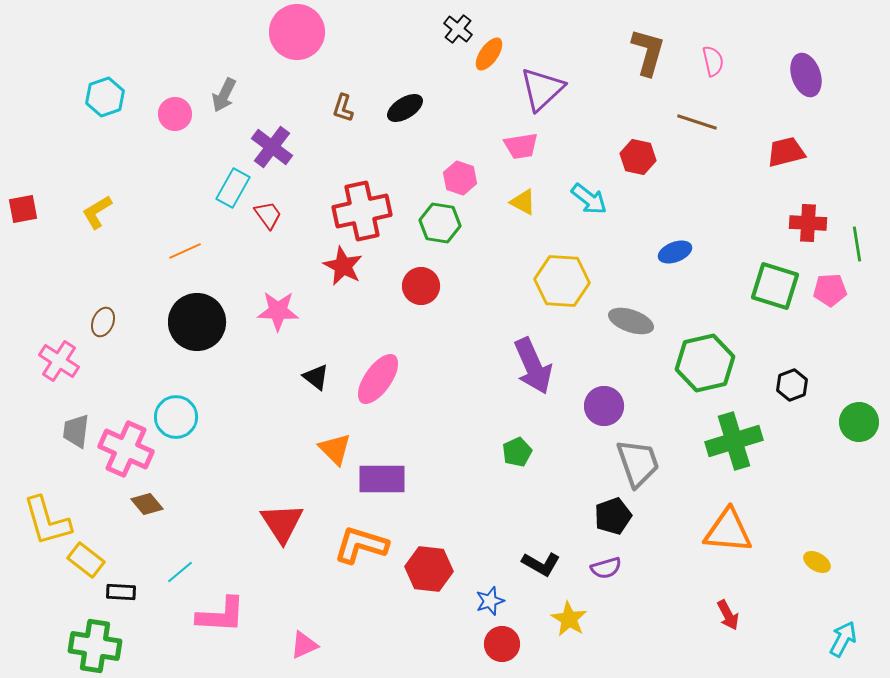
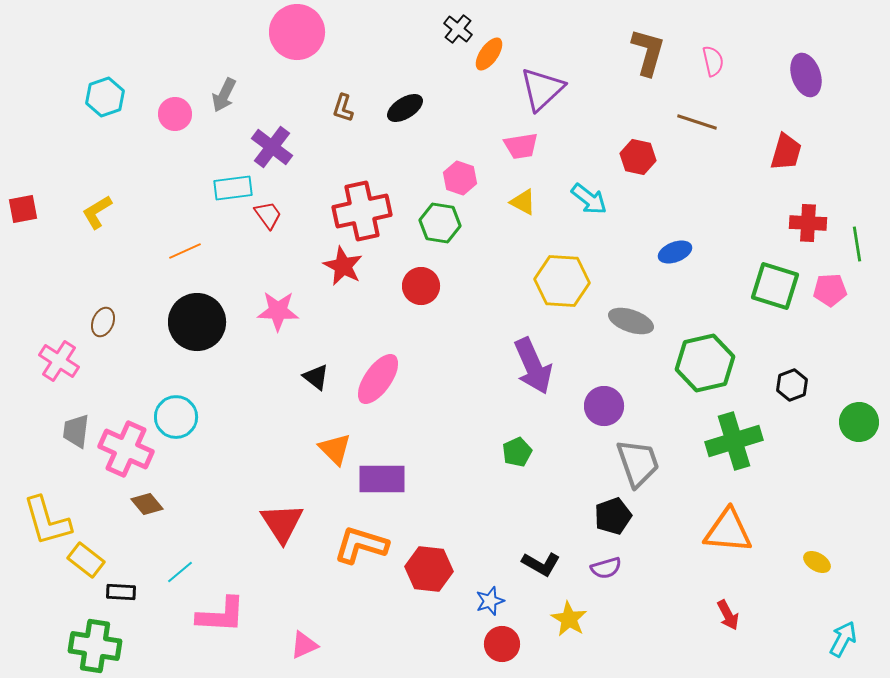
red trapezoid at (786, 152): rotated 120 degrees clockwise
cyan rectangle at (233, 188): rotated 54 degrees clockwise
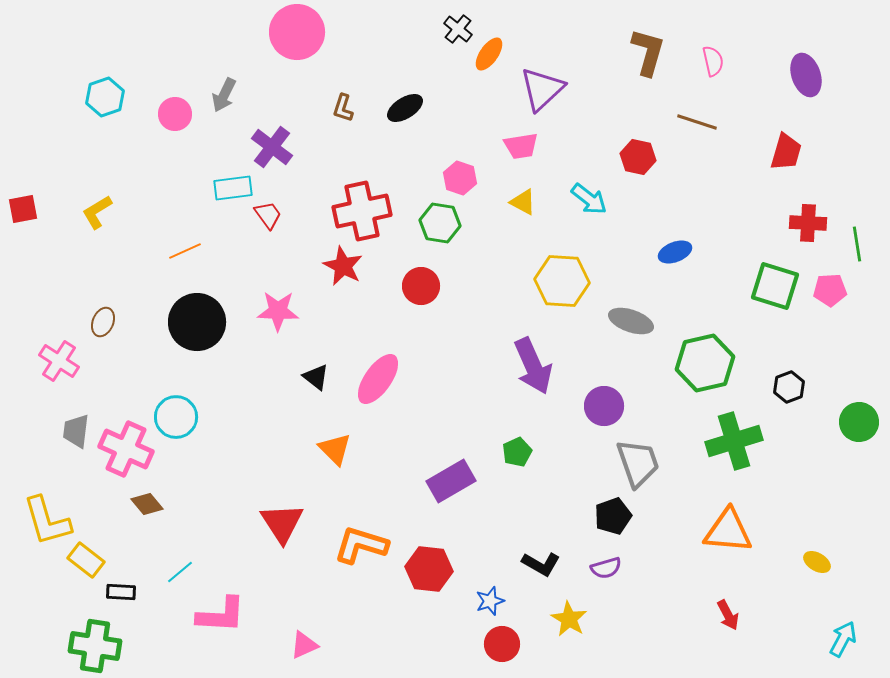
black hexagon at (792, 385): moved 3 px left, 2 px down
purple rectangle at (382, 479): moved 69 px right, 2 px down; rotated 30 degrees counterclockwise
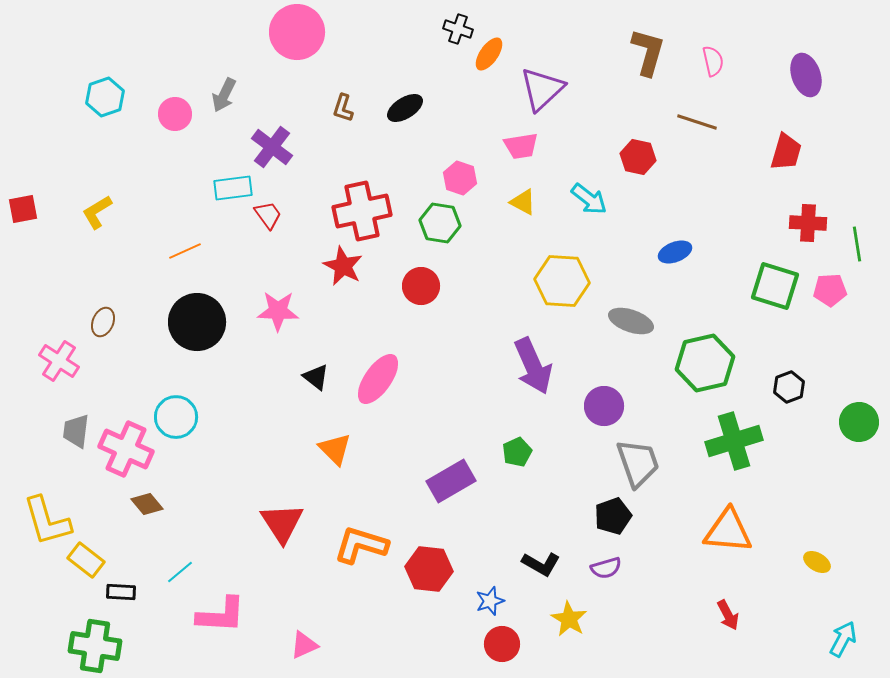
black cross at (458, 29): rotated 20 degrees counterclockwise
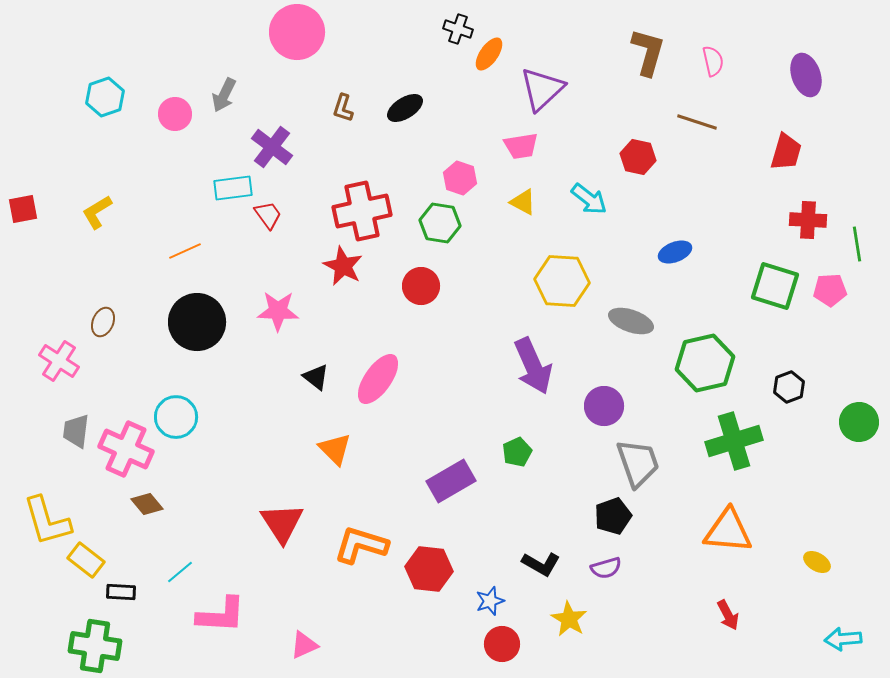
red cross at (808, 223): moved 3 px up
cyan arrow at (843, 639): rotated 123 degrees counterclockwise
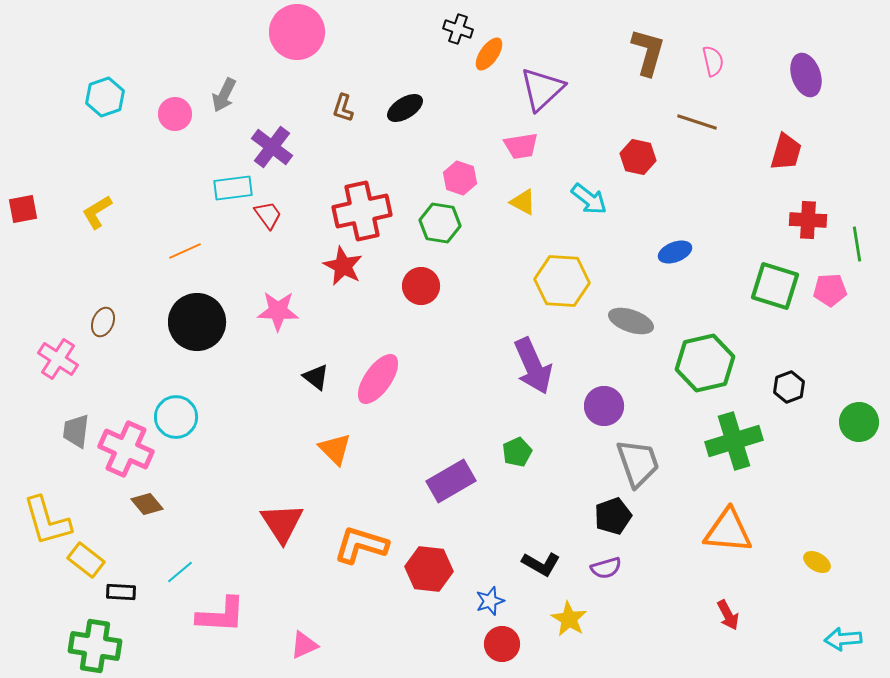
pink cross at (59, 361): moved 1 px left, 2 px up
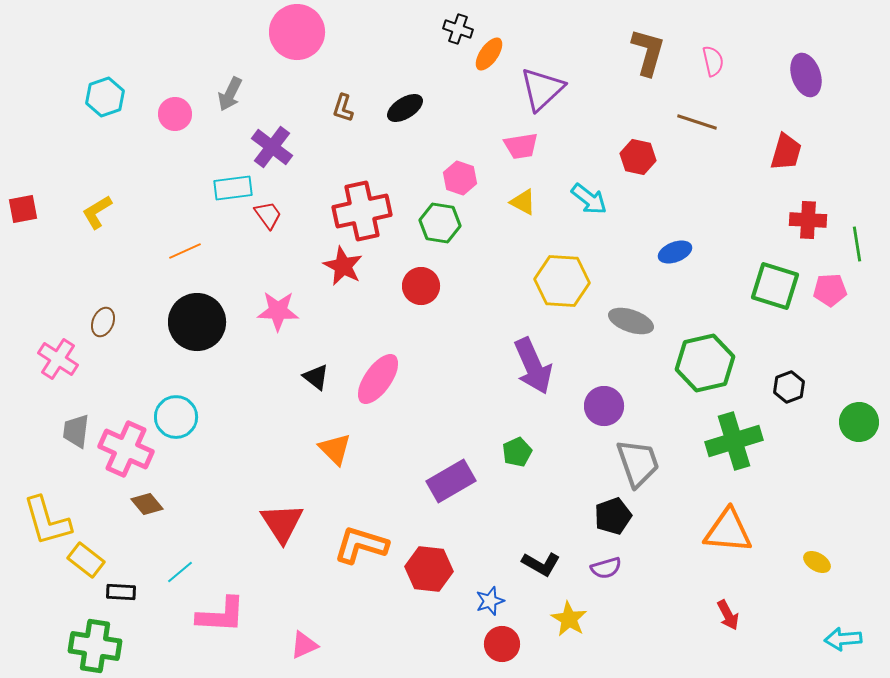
gray arrow at (224, 95): moved 6 px right, 1 px up
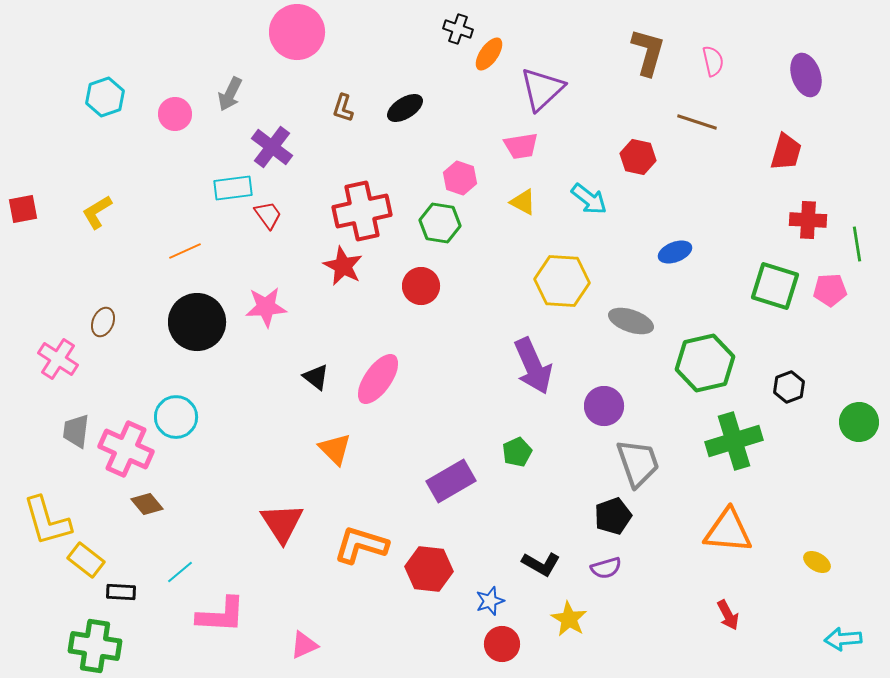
pink star at (278, 311): moved 12 px left, 4 px up; rotated 6 degrees counterclockwise
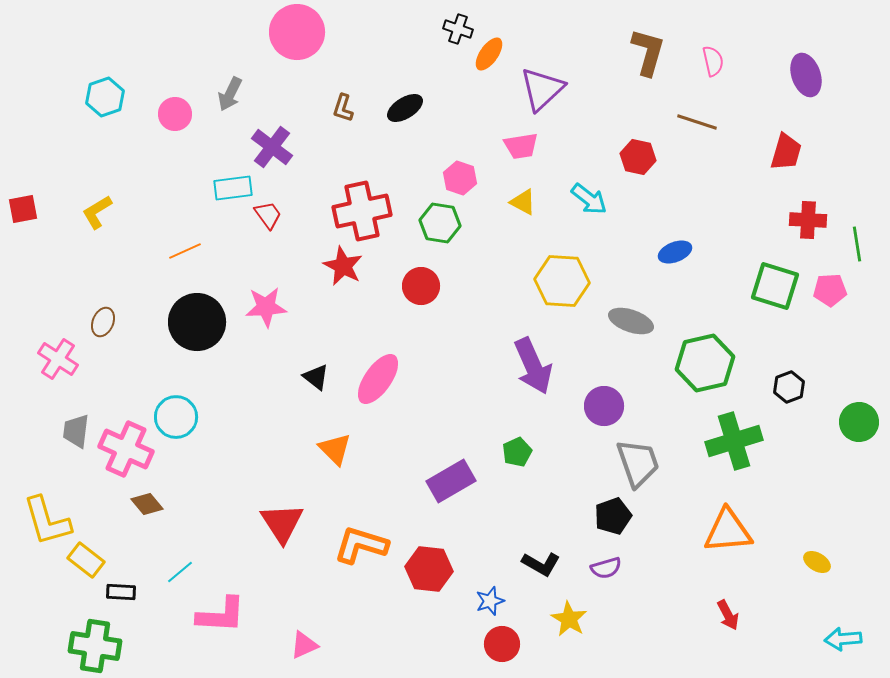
orange triangle at (728, 531): rotated 10 degrees counterclockwise
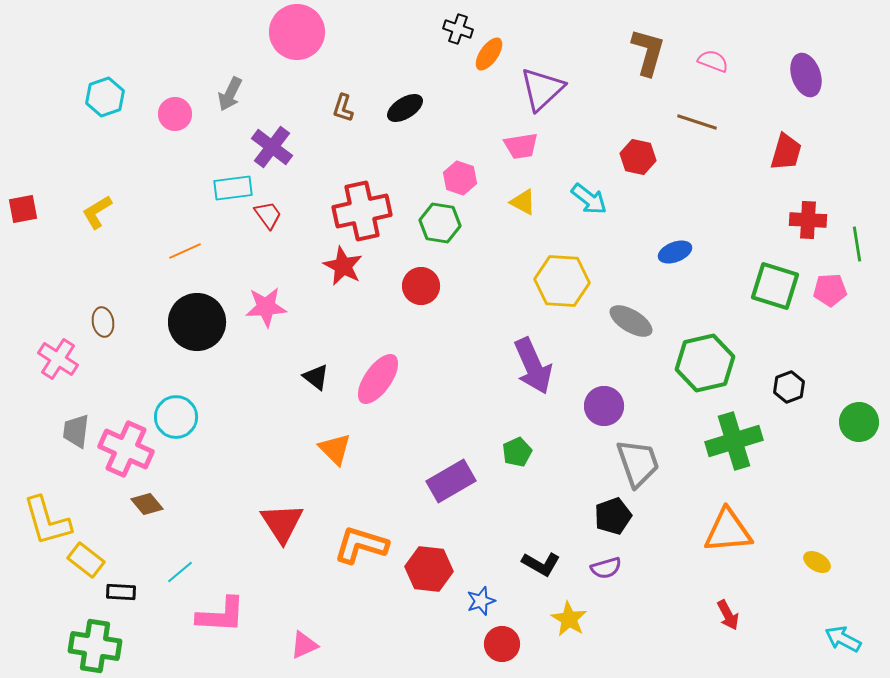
pink semicircle at (713, 61): rotated 56 degrees counterclockwise
gray ellipse at (631, 321): rotated 12 degrees clockwise
brown ellipse at (103, 322): rotated 32 degrees counterclockwise
blue star at (490, 601): moved 9 px left
cyan arrow at (843, 639): rotated 33 degrees clockwise
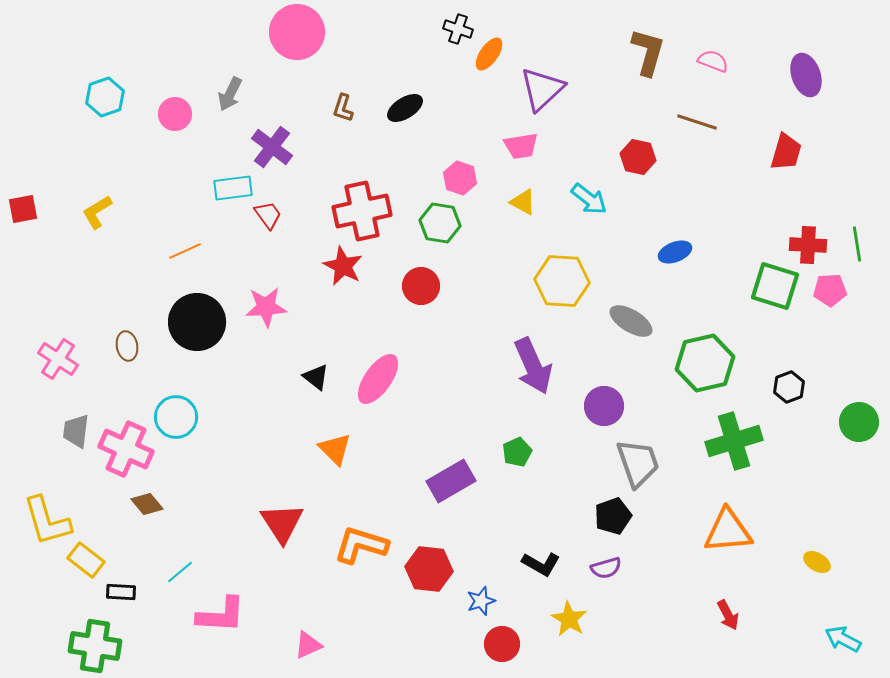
red cross at (808, 220): moved 25 px down
brown ellipse at (103, 322): moved 24 px right, 24 px down
pink triangle at (304, 645): moved 4 px right
